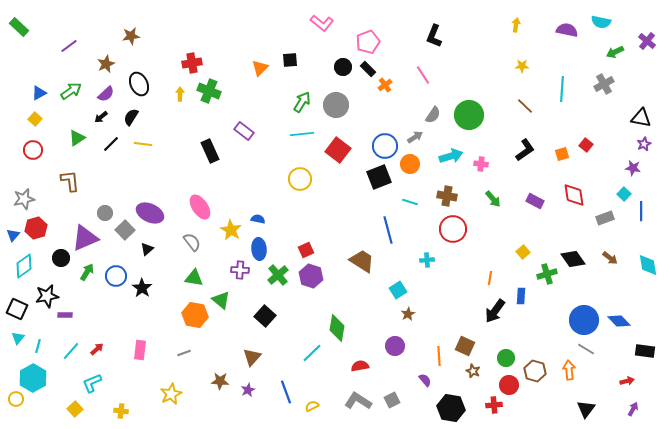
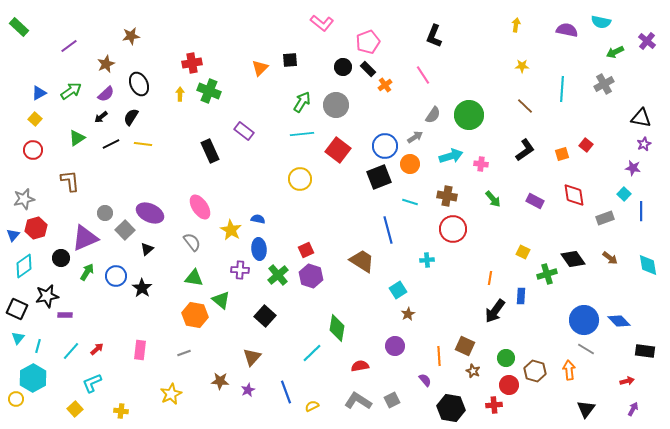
black line at (111, 144): rotated 18 degrees clockwise
yellow square at (523, 252): rotated 24 degrees counterclockwise
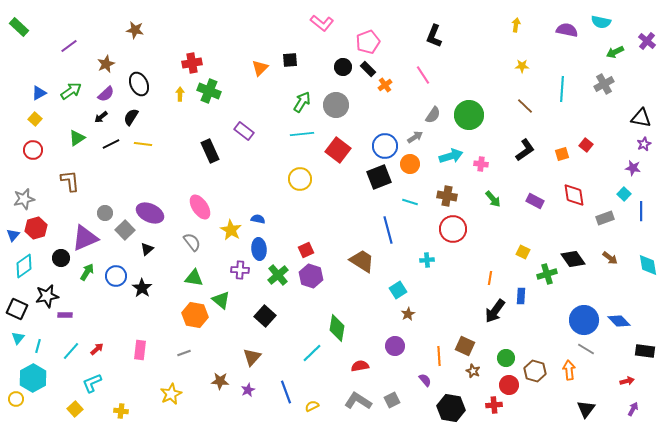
brown star at (131, 36): moved 4 px right, 6 px up; rotated 18 degrees clockwise
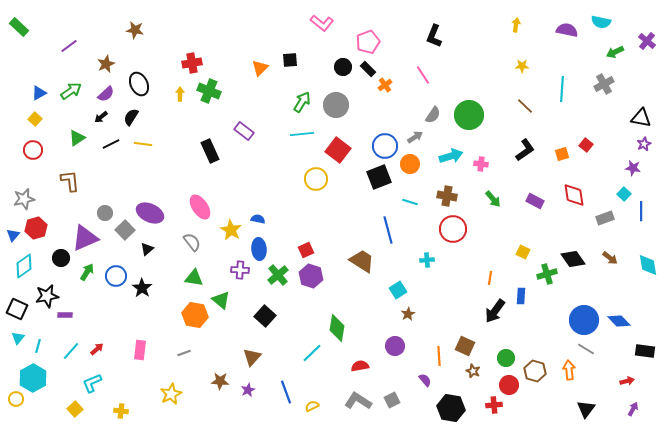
yellow circle at (300, 179): moved 16 px right
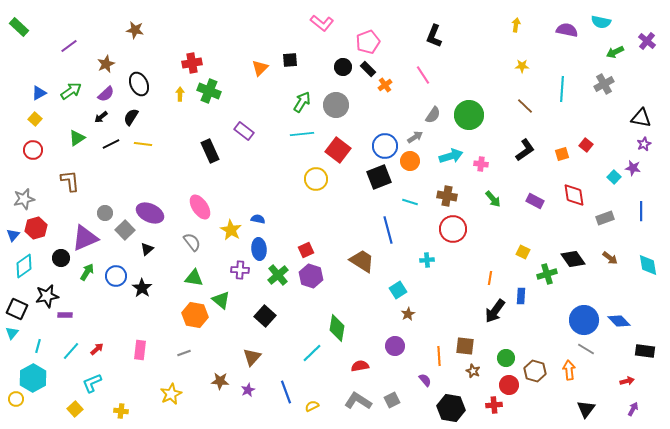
orange circle at (410, 164): moved 3 px up
cyan square at (624, 194): moved 10 px left, 17 px up
cyan triangle at (18, 338): moved 6 px left, 5 px up
brown square at (465, 346): rotated 18 degrees counterclockwise
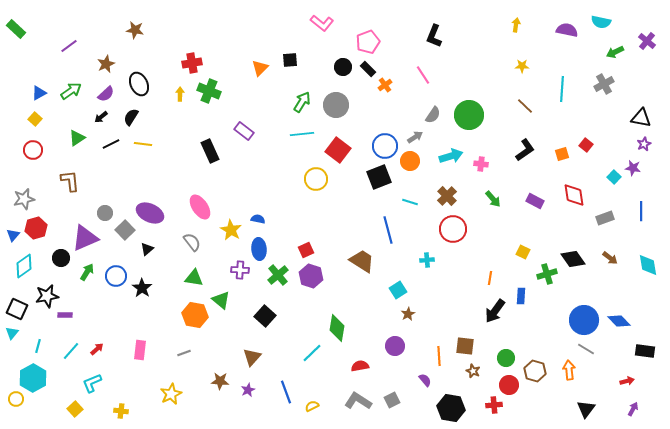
green rectangle at (19, 27): moved 3 px left, 2 px down
brown cross at (447, 196): rotated 36 degrees clockwise
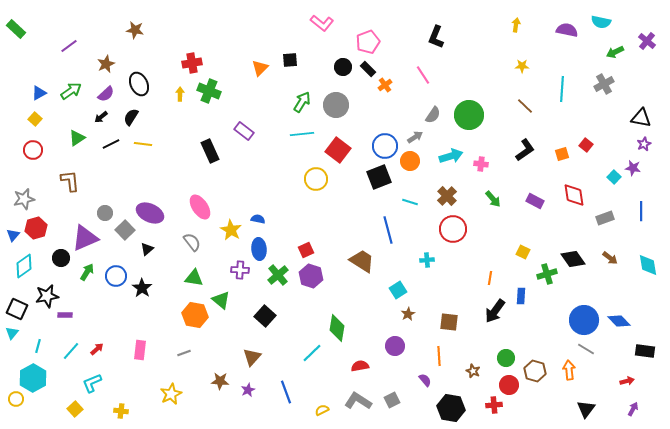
black L-shape at (434, 36): moved 2 px right, 1 px down
brown square at (465, 346): moved 16 px left, 24 px up
yellow semicircle at (312, 406): moved 10 px right, 4 px down
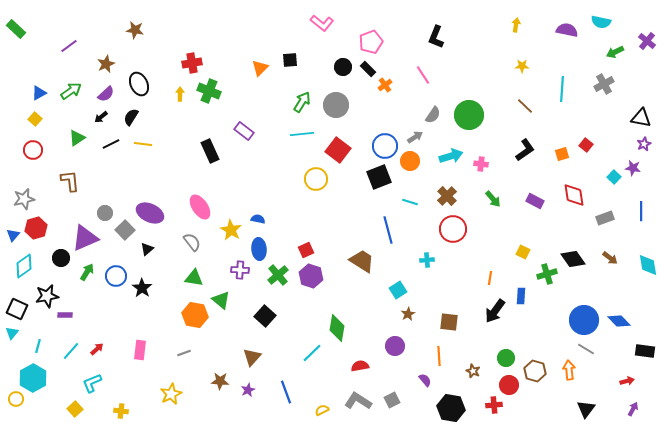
pink pentagon at (368, 42): moved 3 px right
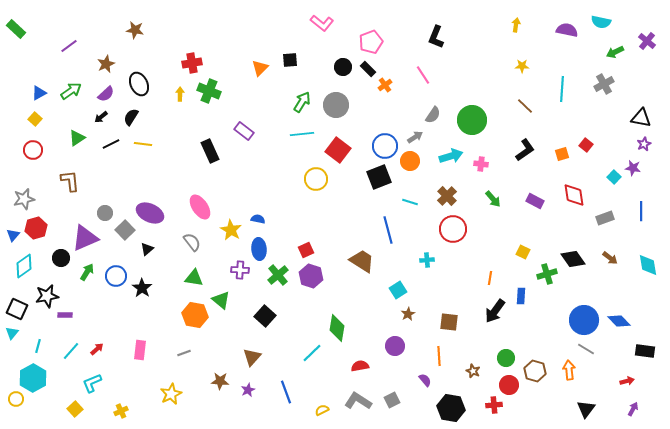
green circle at (469, 115): moved 3 px right, 5 px down
yellow cross at (121, 411): rotated 32 degrees counterclockwise
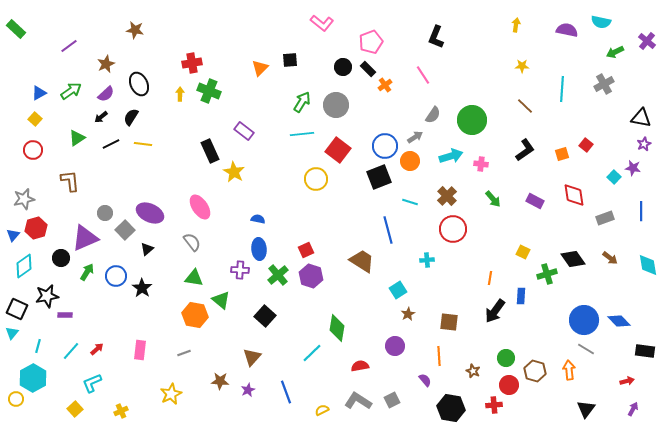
yellow star at (231, 230): moved 3 px right, 58 px up
